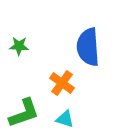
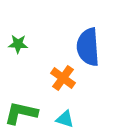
green star: moved 1 px left, 2 px up
orange cross: moved 1 px right, 5 px up
green L-shape: moved 3 px left; rotated 148 degrees counterclockwise
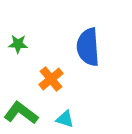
orange cross: moved 12 px left, 1 px down; rotated 15 degrees clockwise
green L-shape: rotated 24 degrees clockwise
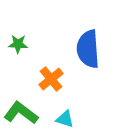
blue semicircle: moved 2 px down
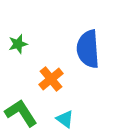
green star: rotated 18 degrees counterclockwise
green L-shape: rotated 20 degrees clockwise
cyan triangle: rotated 18 degrees clockwise
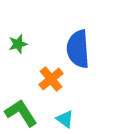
blue semicircle: moved 10 px left
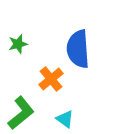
green L-shape: rotated 84 degrees clockwise
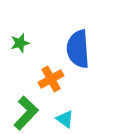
green star: moved 2 px right, 1 px up
orange cross: rotated 10 degrees clockwise
green L-shape: moved 5 px right; rotated 8 degrees counterclockwise
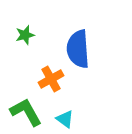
green star: moved 5 px right, 8 px up
green L-shape: moved 1 px up; rotated 72 degrees counterclockwise
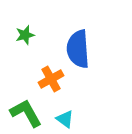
green L-shape: moved 1 px down
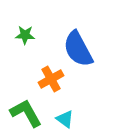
green star: rotated 18 degrees clockwise
blue semicircle: rotated 24 degrees counterclockwise
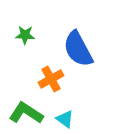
green L-shape: rotated 28 degrees counterclockwise
